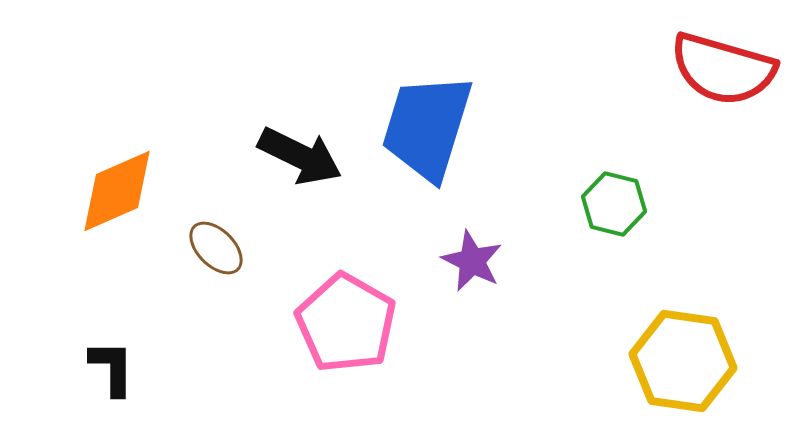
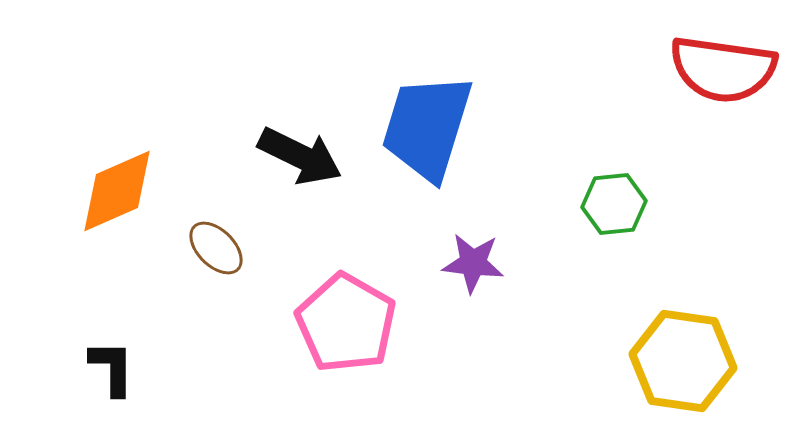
red semicircle: rotated 8 degrees counterclockwise
green hexagon: rotated 20 degrees counterclockwise
purple star: moved 1 px right, 2 px down; rotated 20 degrees counterclockwise
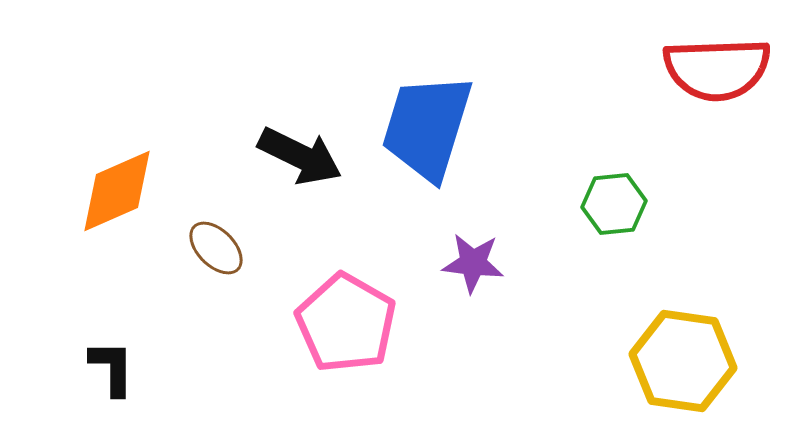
red semicircle: moved 6 px left; rotated 10 degrees counterclockwise
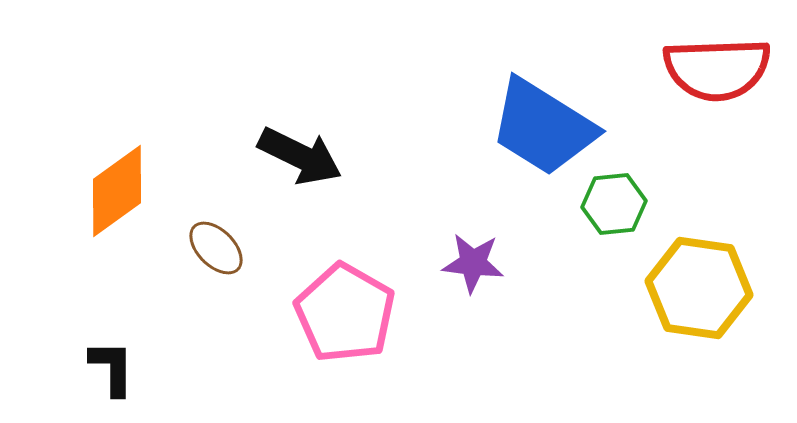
blue trapezoid: moved 116 px right; rotated 75 degrees counterclockwise
orange diamond: rotated 12 degrees counterclockwise
pink pentagon: moved 1 px left, 10 px up
yellow hexagon: moved 16 px right, 73 px up
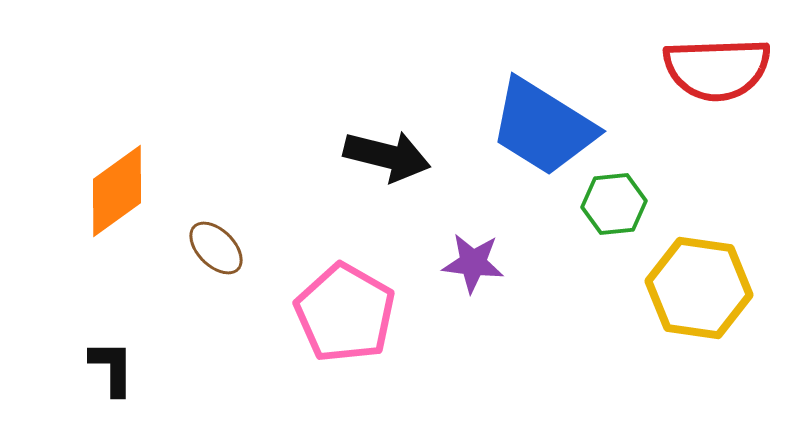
black arrow: moved 87 px right; rotated 12 degrees counterclockwise
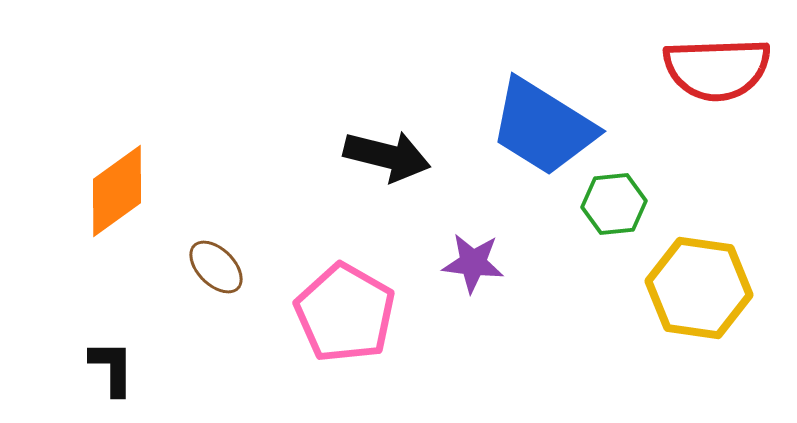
brown ellipse: moved 19 px down
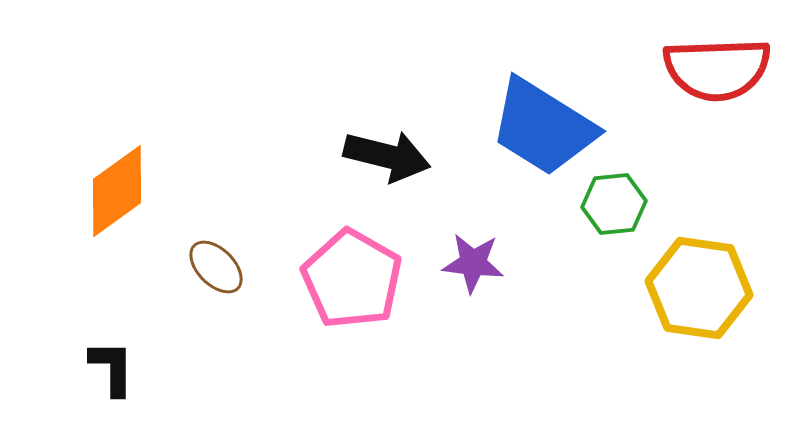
pink pentagon: moved 7 px right, 34 px up
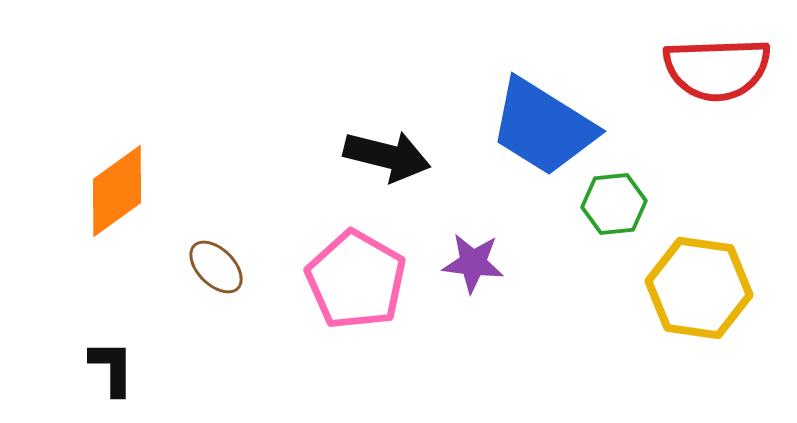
pink pentagon: moved 4 px right, 1 px down
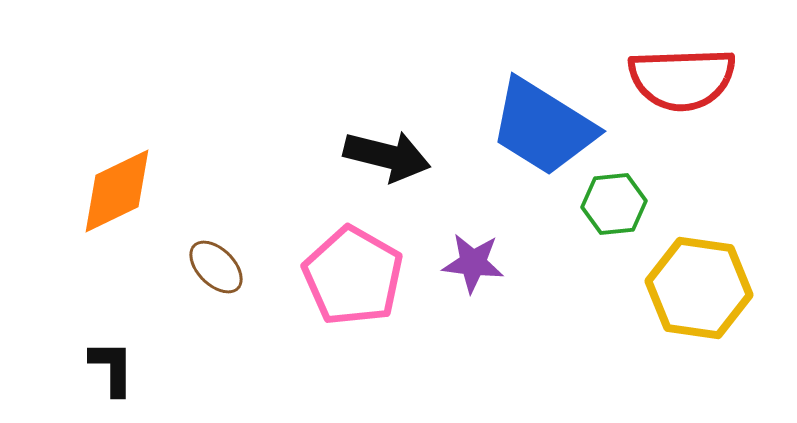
red semicircle: moved 35 px left, 10 px down
orange diamond: rotated 10 degrees clockwise
pink pentagon: moved 3 px left, 4 px up
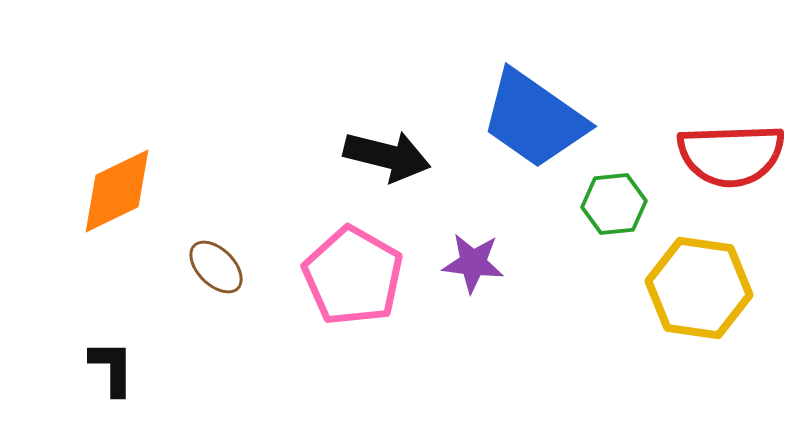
red semicircle: moved 49 px right, 76 px down
blue trapezoid: moved 9 px left, 8 px up; rotated 3 degrees clockwise
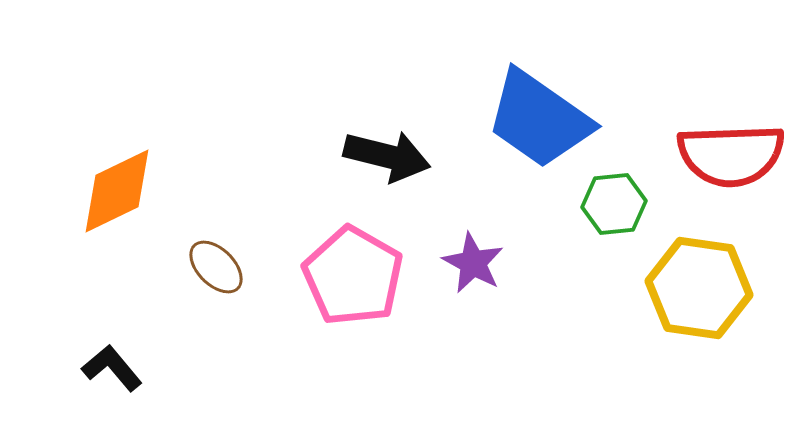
blue trapezoid: moved 5 px right
purple star: rotated 22 degrees clockwise
black L-shape: rotated 40 degrees counterclockwise
